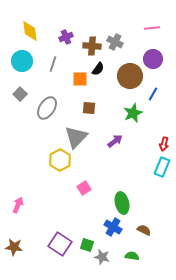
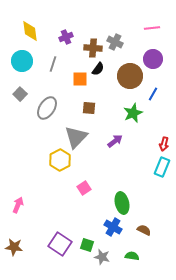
brown cross: moved 1 px right, 2 px down
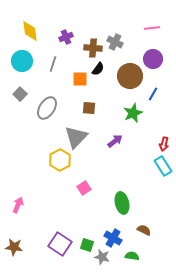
cyan rectangle: moved 1 px right, 1 px up; rotated 54 degrees counterclockwise
blue cross: moved 11 px down
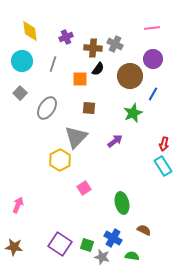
gray cross: moved 2 px down
gray square: moved 1 px up
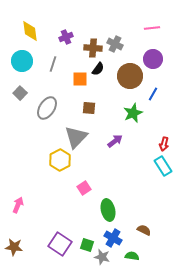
green ellipse: moved 14 px left, 7 px down
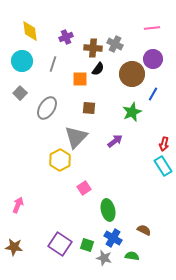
brown circle: moved 2 px right, 2 px up
green star: moved 1 px left, 1 px up
gray star: moved 2 px right, 1 px down
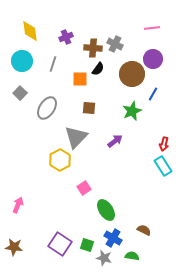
green star: moved 1 px up
green ellipse: moved 2 px left; rotated 20 degrees counterclockwise
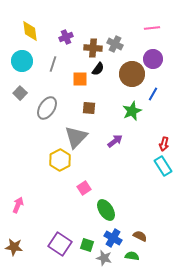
brown semicircle: moved 4 px left, 6 px down
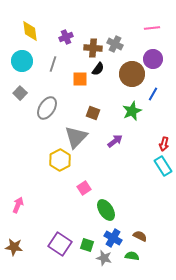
brown square: moved 4 px right, 5 px down; rotated 16 degrees clockwise
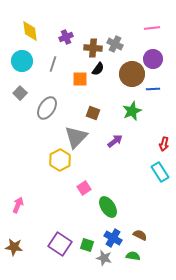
blue line: moved 5 px up; rotated 56 degrees clockwise
cyan rectangle: moved 3 px left, 6 px down
green ellipse: moved 2 px right, 3 px up
brown semicircle: moved 1 px up
green semicircle: moved 1 px right
